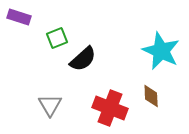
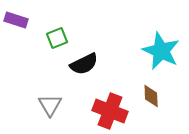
purple rectangle: moved 3 px left, 3 px down
black semicircle: moved 1 px right, 5 px down; rotated 16 degrees clockwise
red cross: moved 3 px down
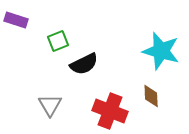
green square: moved 1 px right, 3 px down
cyan star: rotated 9 degrees counterclockwise
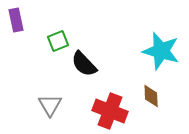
purple rectangle: rotated 60 degrees clockwise
black semicircle: rotated 72 degrees clockwise
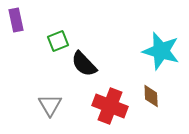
red cross: moved 5 px up
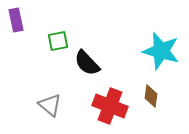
green square: rotated 10 degrees clockwise
black semicircle: moved 3 px right, 1 px up
brown diamond: rotated 10 degrees clockwise
gray triangle: rotated 20 degrees counterclockwise
